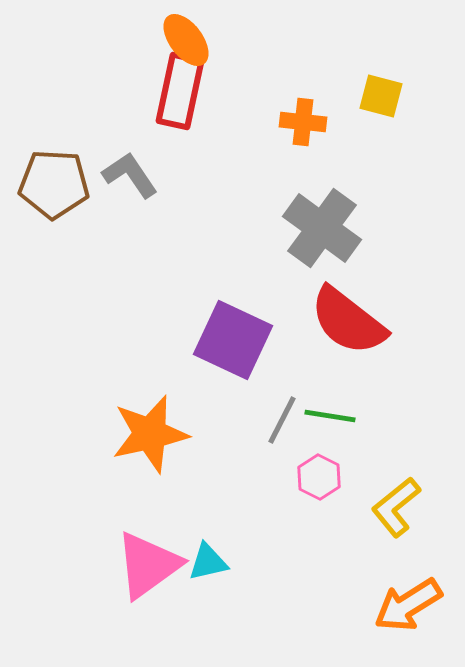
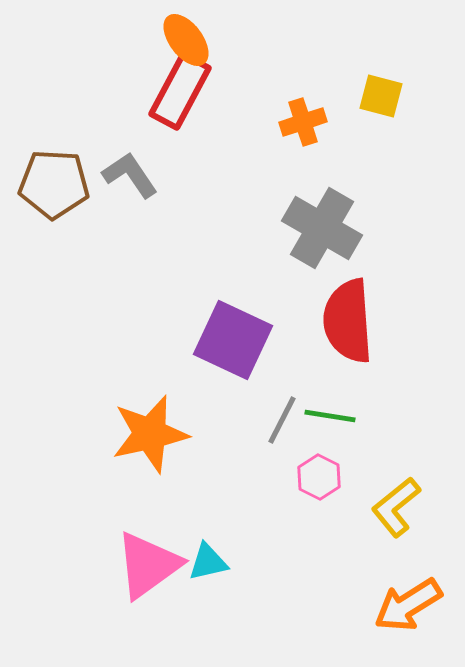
red rectangle: rotated 16 degrees clockwise
orange cross: rotated 24 degrees counterclockwise
gray cross: rotated 6 degrees counterclockwise
red semicircle: rotated 48 degrees clockwise
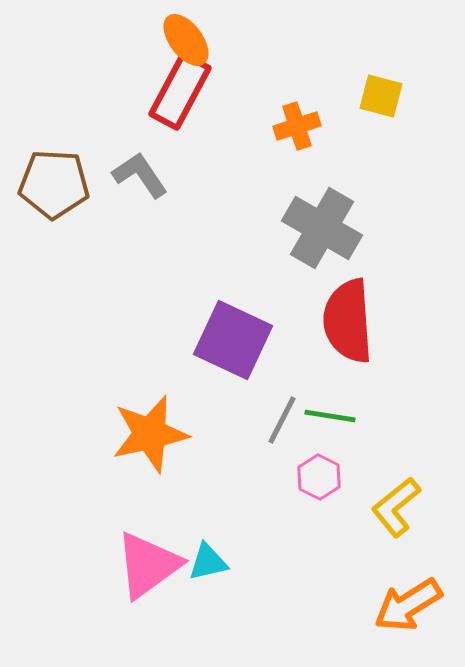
orange cross: moved 6 px left, 4 px down
gray L-shape: moved 10 px right
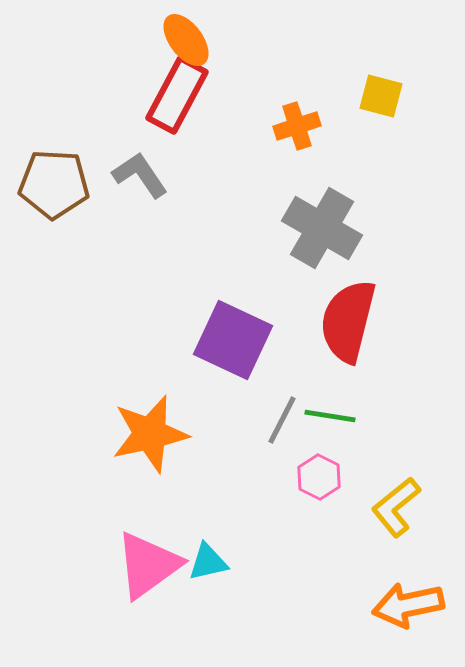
red rectangle: moved 3 px left, 4 px down
red semicircle: rotated 18 degrees clockwise
orange arrow: rotated 20 degrees clockwise
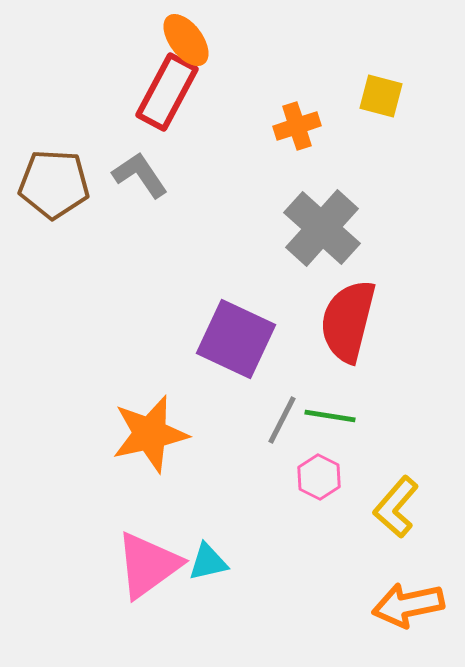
red rectangle: moved 10 px left, 3 px up
gray cross: rotated 12 degrees clockwise
purple square: moved 3 px right, 1 px up
yellow L-shape: rotated 10 degrees counterclockwise
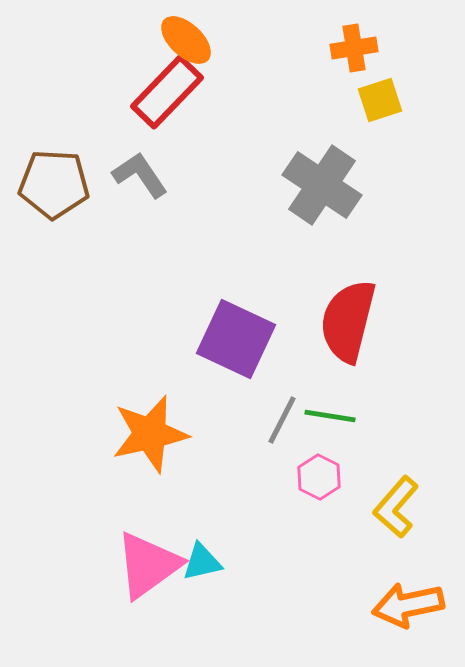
orange ellipse: rotated 10 degrees counterclockwise
red rectangle: rotated 16 degrees clockwise
yellow square: moved 1 px left, 4 px down; rotated 33 degrees counterclockwise
orange cross: moved 57 px right, 78 px up; rotated 9 degrees clockwise
gray cross: moved 43 px up; rotated 8 degrees counterclockwise
cyan triangle: moved 6 px left
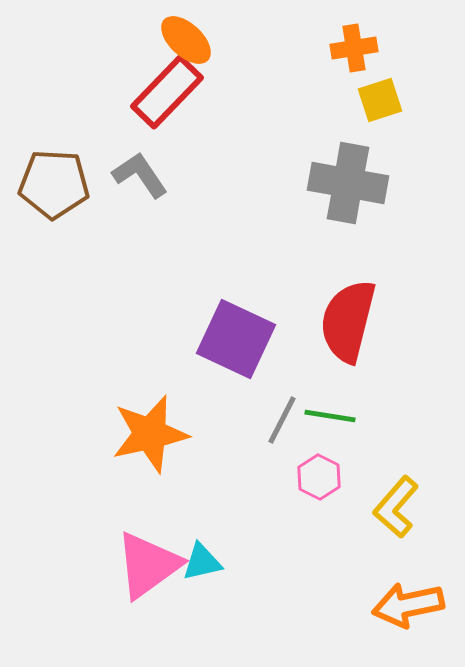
gray cross: moved 26 px right, 2 px up; rotated 24 degrees counterclockwise
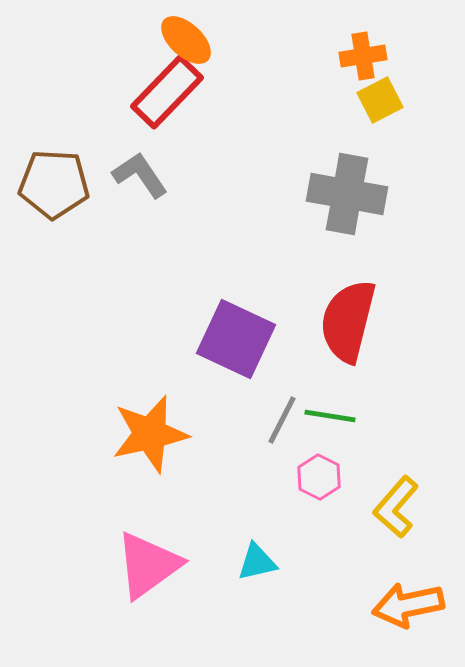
orange cross: moved 9 px right, 8 px down
yellow square: rotated 9 degrees counterclockwise
gray cross: moved 1 px left, 11 px down
cyan triangle: moved 55 px right
